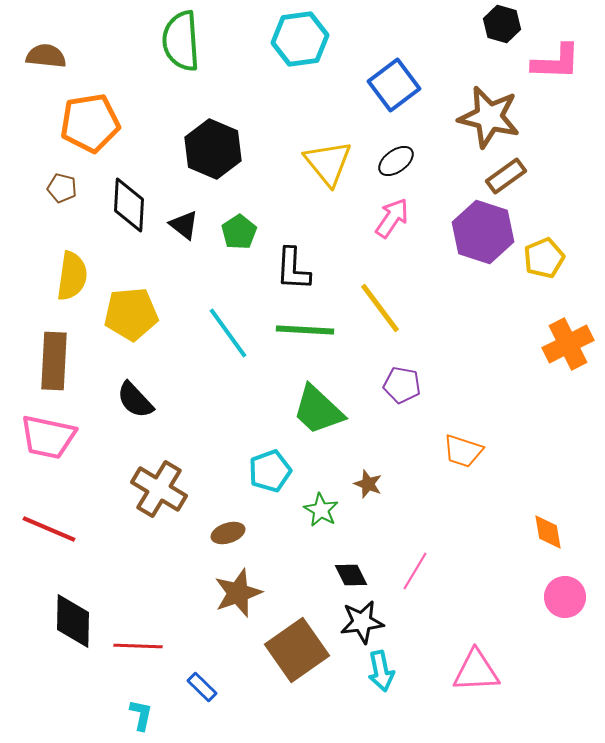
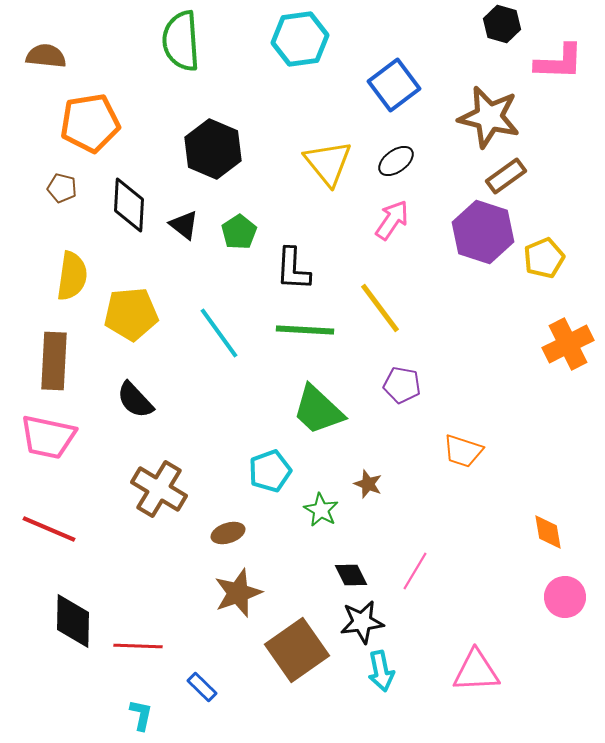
pink L-shape at (556, 62): moved 3 px right
pink arrow at (392, 218): moved 2 px down
cyan line at (228, 333): moved 9 px left
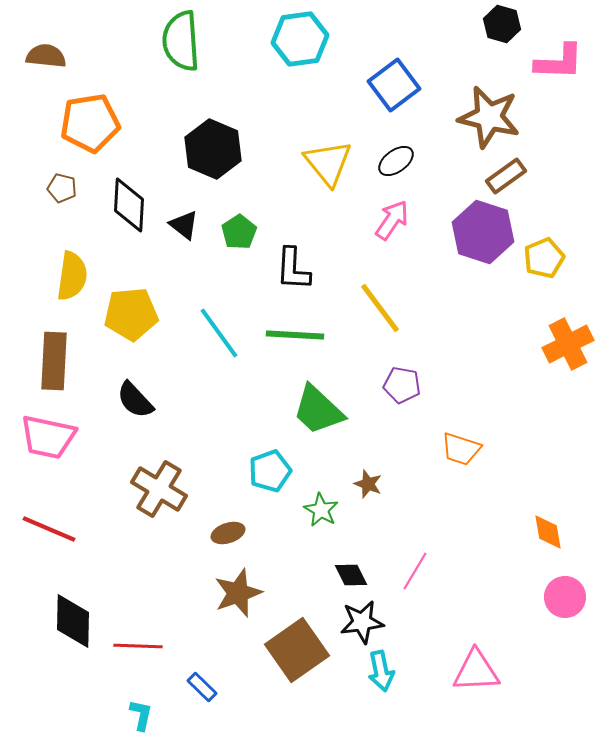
green line at (305, 330): moved 10 px left, 5 px down
orange trapezoid at (463, 451): moved 2 px left, 2 px up
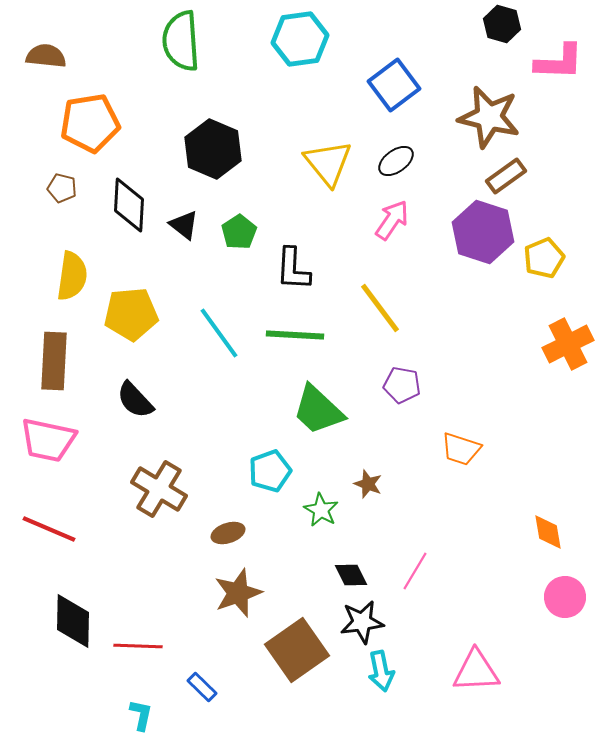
pink trapezoid at (48, 437): moved 3 px down
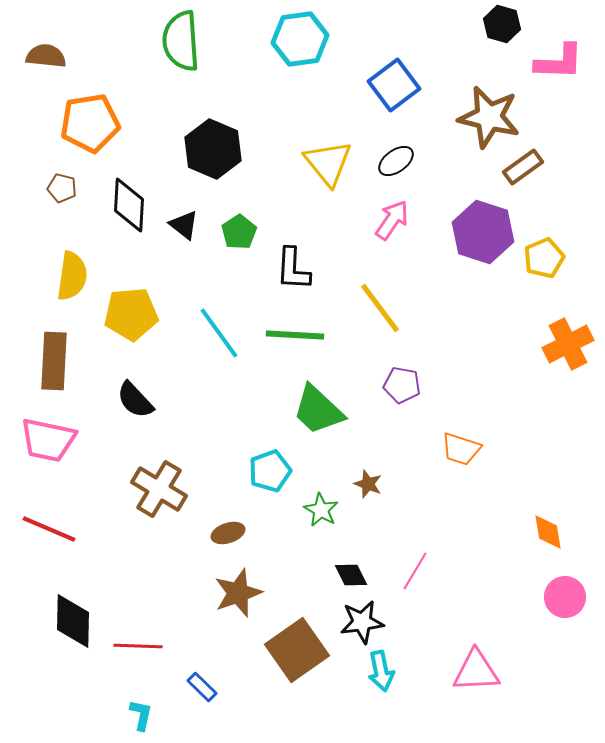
brown rectangle at (506, 176): moved 17 px right, 9 px up
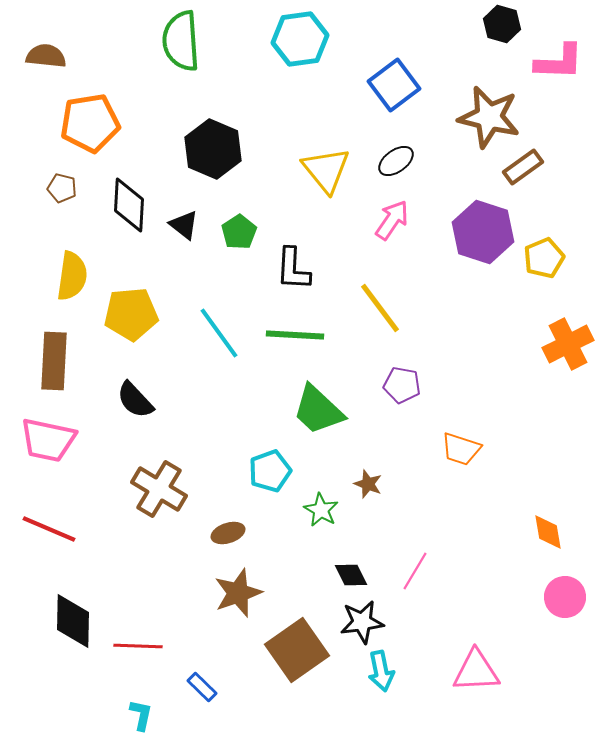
yellow triangle at (328, 163): moved 2 px left, 7 px down
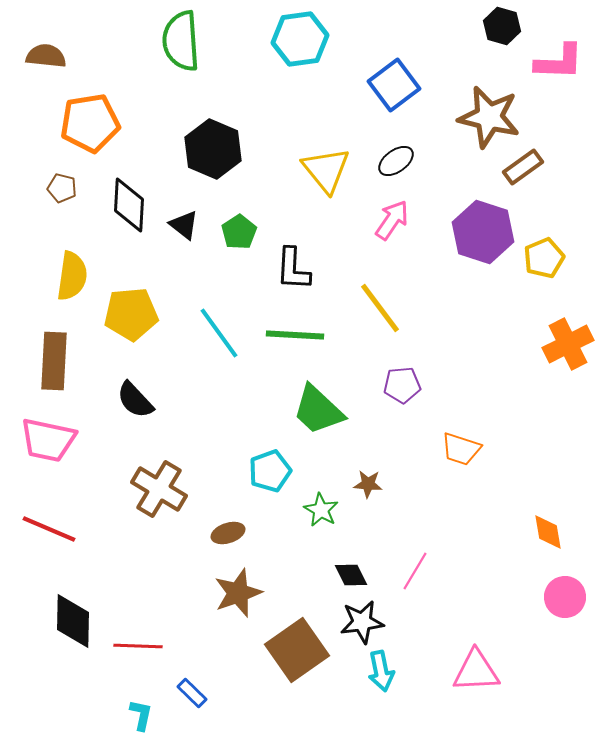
black hexagon at (502, 24): moved 2 px down
purple pentagon at (402, 385): rotated 15 degrees counterclockwise
brown star at (368, 484): rotated 16 degrees counterclockwise
blue rectangle at (202, 687): moved 10 px left, 6 px down
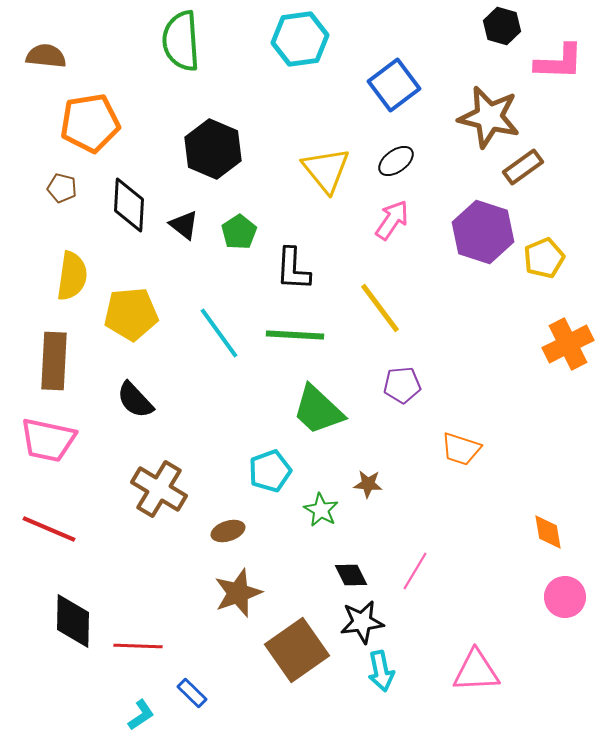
brown ellipse at (228, 533): moved 2 px up
cyan L-shape at (141, 715): rotated 44 degrees clockwise
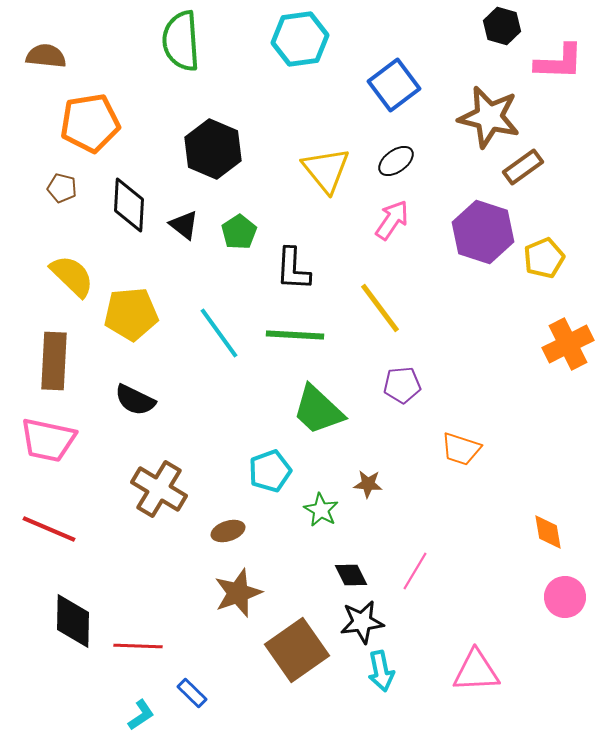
yellow semicircle at (72, 276): rotated 54 degrees counterclockwise
black semicircle at (135, 400): rotated 21 degrees counterclockwise
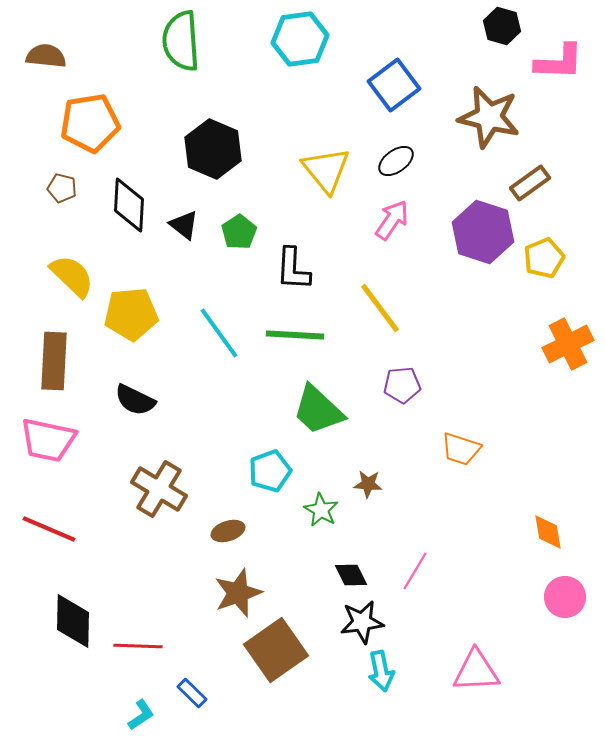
brown rectangle at (523, 167): moved 7 px right, 16 px down
brown square at (297, 650): moved 21 px left
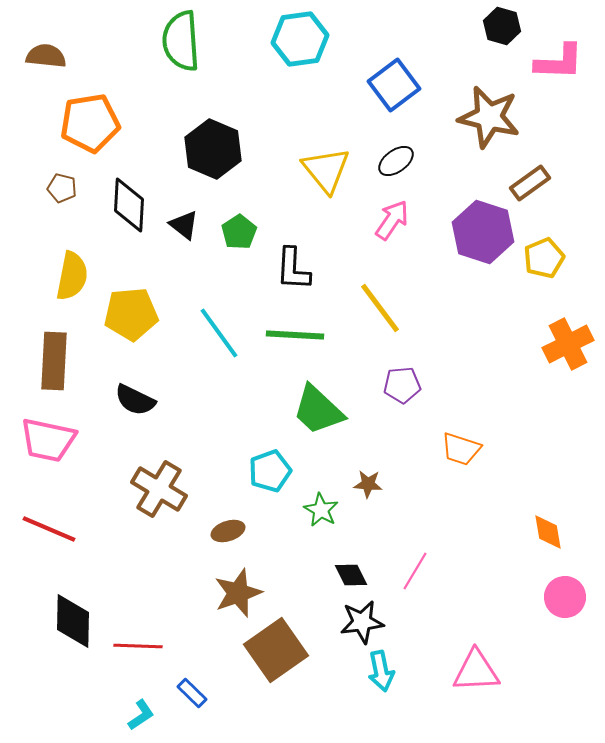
yellow semicircle at (72, 276): rotated 57 degrees clockwise
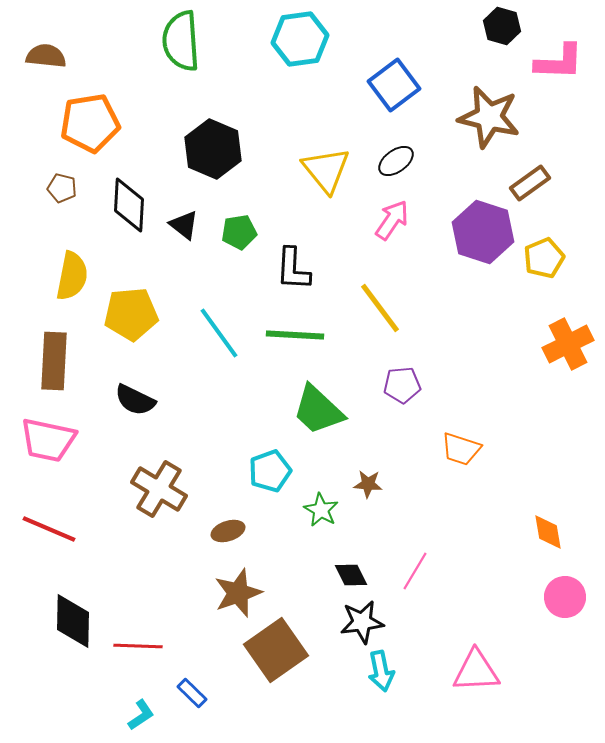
green pentagon at (239, 232): rotated 24 degrees clockwise
